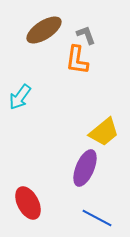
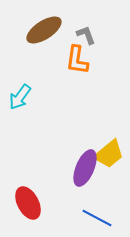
yellow trapezoid: moved 5 px right, 22 px down
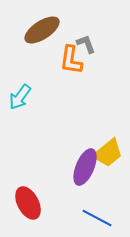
brown ellipse: moved 2 px left
gray L-shape: moved 9 px down
orange L-shape: moved 6 px left
yellow trapezoid: moved 1 px left, 1 px up
purple ellipse: moved 1 px up
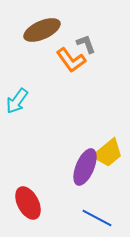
brown ellipse: rotated 9 degrees clockwise
orange L-shape: rotated 44 degrees counterclockwise
cyan arrow: moved 3 px left, 4 px down
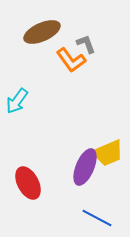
brown ellipse: moved 2 px down
yellow trapezoid: rotated 16 degrees clockwise
red ellipse: moved 20 px up
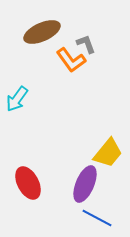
cyan arrow: moved 2 px up
yellow trapezoid: rotated 28 degrees counterclockwise
purple ellipse: moved 17 px down
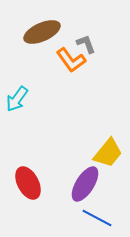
purple ellipse: rotated 9 degrees clockwise
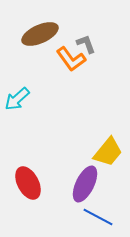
brown ellipse: moved 2 px left, 2 px down
orange L-shape: moved 1 px up
cyan arrow: rotated 12 degrees clockwise
yellow trapezoid: moved 1 px up
purple ellipse: rotated 6 degrees counterclockwise
blue line: moved 1 px right, 1 px up
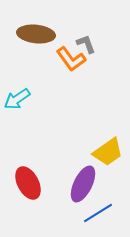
brown ellipse: moved 4 px left; rotated 30 degrees clockwise
cyan arrow: rotated 8 degrees clockwise
yellow trapezoid: rotated 16 degrees clockwise
purple ellipse: moved 2 px left
blue line: moved 4 px up; rotated 60 degrees counterclockwise
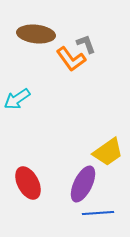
blue line: rotated 28 degrees clockwise
